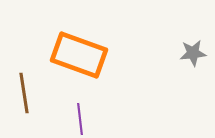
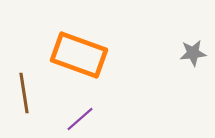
purple line: rotated 56 degrees clockwise
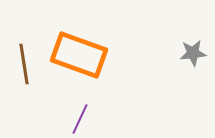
brown line: moved 29 px up
purple line: rotated 24 degrees counterclockwise
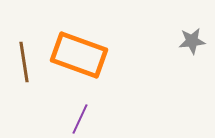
gray star: moved 1 px left, 12 px up
brown line: moved 2 px up
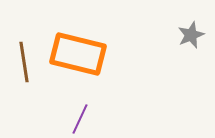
gray star: moved 1 px left, 6 px up; rotated 16 degrees counterclockwise
orange rectangle: moved 1 px left, 1 px up; rotated 6 degrees counterclockwise
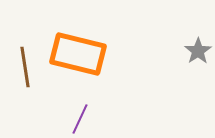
gray star: moved 7 px right, 16 px down; rotated 12 degrees counterclockwise
brown line: moved 1 px right, 5 px down
